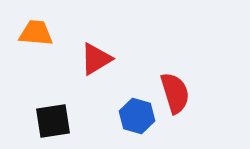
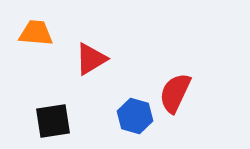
red triangle: moved 5 px left
red semicircle: rotated 138 degrees counterclockwise
blue hexagon: moved 2 px left
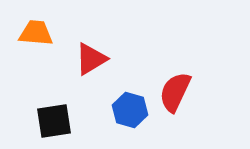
red semicircle: moved 1 px up
blue hexagon: moved 5 px left, 6 px up
black square: moved 1 px right
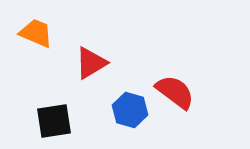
orange trapezoid: rotated 18 degrees clockwise
red triangle: moved 4 px down
red semicircle: rotated 102 degrees clockwise
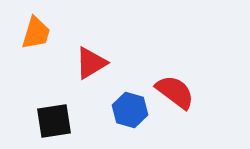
orange trapezoid: rotated 84 degrees clockwise
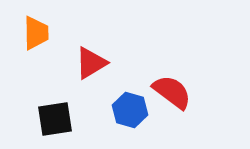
orange trapezoid: rotated 18 degrees counterclockwise
red semicircle: moved 3 px left
black square: moved 1 px right, 2 px up
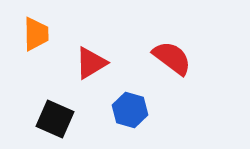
orange trapezoid: moved 1 px down
red semicircle: moved 34 px up
black square: rotated 33 degrees clockwise
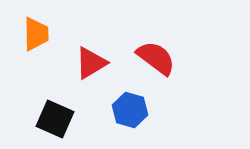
red semicircle: moved 16 px left
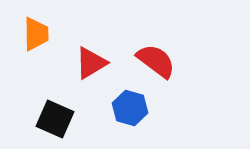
red semicircle: moved 3 px down
blue hexagon: moved 2 px up
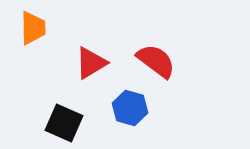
orange trapezoid: moved 3 px left, 6 px up
black square: moved 9 px right, 4 px down
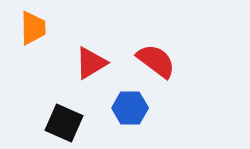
blue hexagon: rotated 16 degrees counterclockwise
